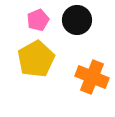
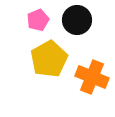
yellow pentagon: moved 13 px right
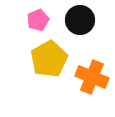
black circle: moved 3 px right
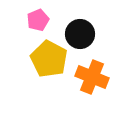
black circle: moved 14 px down
yellow pentagon: rotated 15 degrees counterclockwise
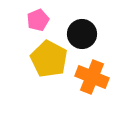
black circle: moved 2 px right
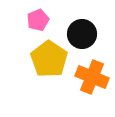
yellow pentagon: rotated 6 degrees clockwise
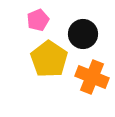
black circle: moved 1 px right
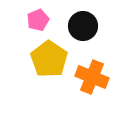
black circle: moved 8 px up
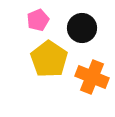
black circle: moved 1 px left, 2 px down
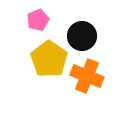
black circle: moved 8 px down
orange cross: moved 5 px left, 1 px up
